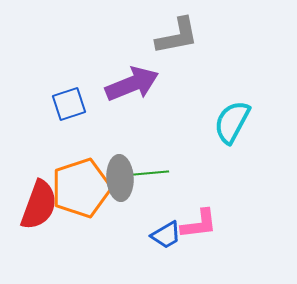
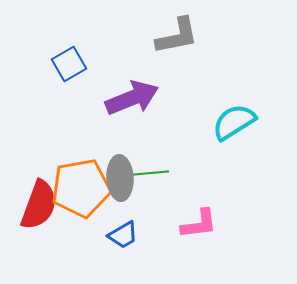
purple arrow: moved 14 px down
blue square: moved 40 px up; rotated 12 degrees counterclockwise
cyan semicircle: moved 2 px right; rotated 30 degrees clockwise
orange pentagon: rotated 8 degrees clockwise
blue trapezoid: moved 43 px left
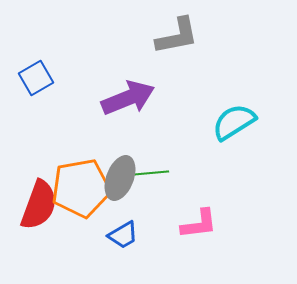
blue square: moved 33 px left, 14 px down
purple arrow: moved 4 px left
gray ellipse: rotated 24 degrees clockwise
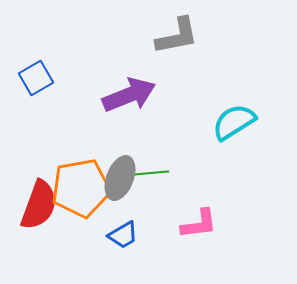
purple arrow: moved 1 px right, 3 px up
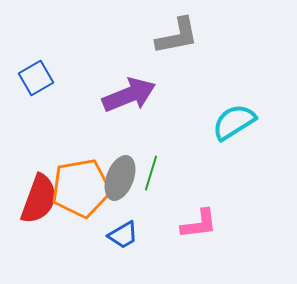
green line: rotated 68 degrees counterclockwise
red semicircle: moved 6 px up
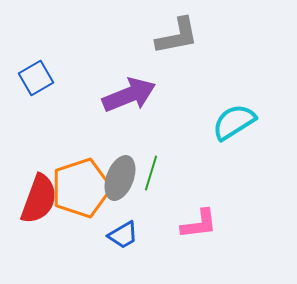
orange pentagon: rotated 8 degrees counterclockwise
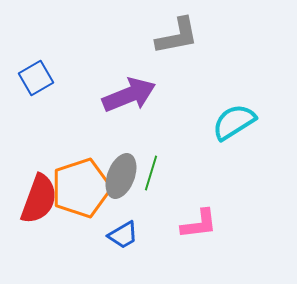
gray ellipse: moved 1 px right, 2 px up
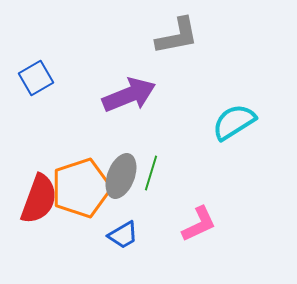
pink L-shape: rotated 18 degrees counterclockwise
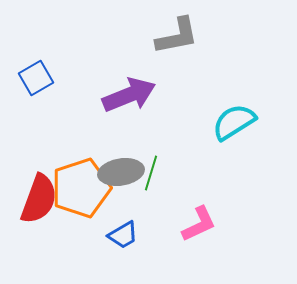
gray ellipse: moved 4 px up; rotated 60 degrees clockwise
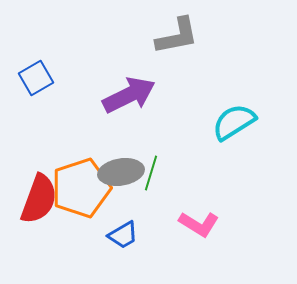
purple arrow: rotated 4 degrees counterclockwise
pink L-shape: rotated 57 degrees clockwise
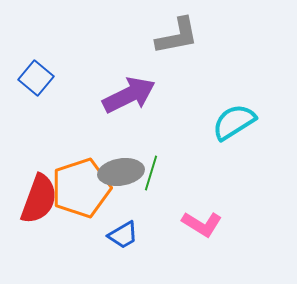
blue square: rotated 20 degrees counterclockwise
pink L-shape: moved 3 px right
